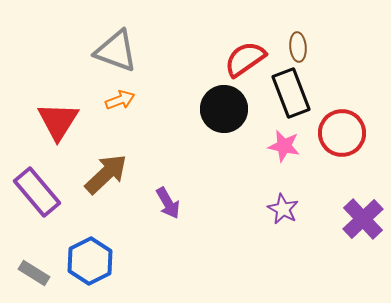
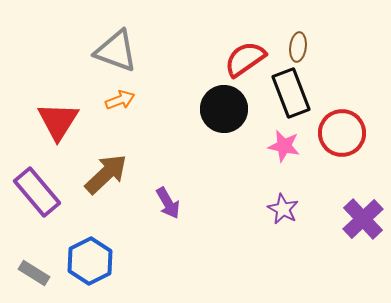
brown ellipse: rotated 12 degrees clockwise
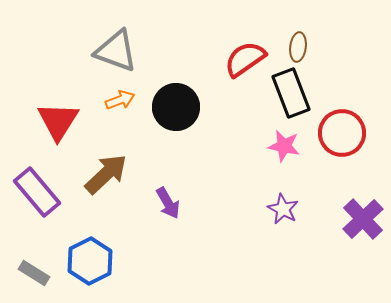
black circle: moved 48 px left, 2 px up
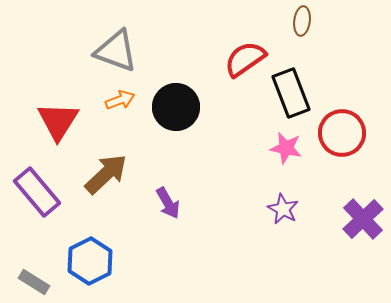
brown ellipse: moved 4 px right, 26 px up
pink star: moved 2 px right, 2 px down
gray rectangle: moved 9 px down
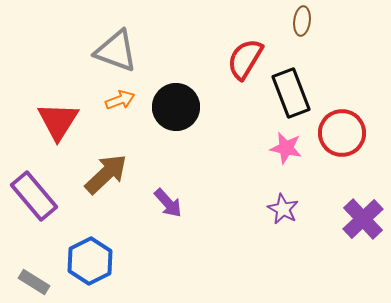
red semicircle: rotated 24 degrees counterclockwise
purple rectangle: moved 3 px left, 4 px down
purple arrow: rotated 12 degrees counterclockwise
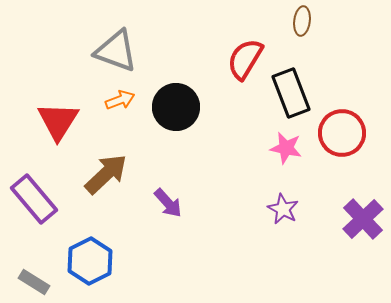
purple rectangle: moved 3 px down
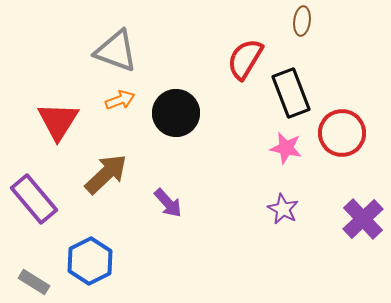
black circle: moved 6 px down
